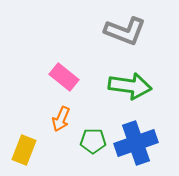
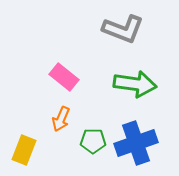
gray L-shape: moved 2 px left, 2 px up
green arrow: moved 5 px right, 2 px up
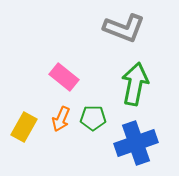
gray L-shape: moved 1 px right, 1 px up
green arrow: rotated 87 degrees counterclockwise
green pentagon: moved 23 px up
yellow rectangle: moved 23 px up; rotated 8 degrees clockwise
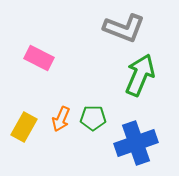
pink rectangle: moved 25 px left, 19 px up; rotated 12 degrees counterclockwise
green arrow: moved 5 px right, 9 px up; rotated 12 degrees clockwise
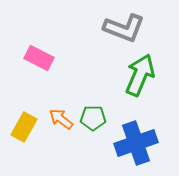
orange arrow: rotated 105 degrees clockwise
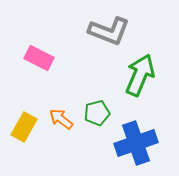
gray L-shape: moved 15 px left, 3 px down
green pentagon: moved 4 px right, 5 px up; rotated 15 degrees counterclockwise
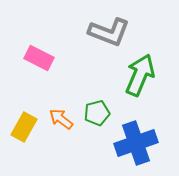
gray L-shape: moved 1 px down
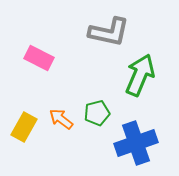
gray L-shape: rotated 9 degrees counterclockwise
